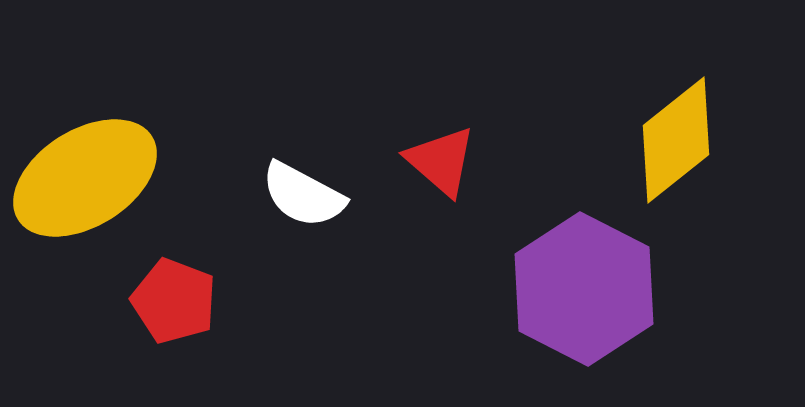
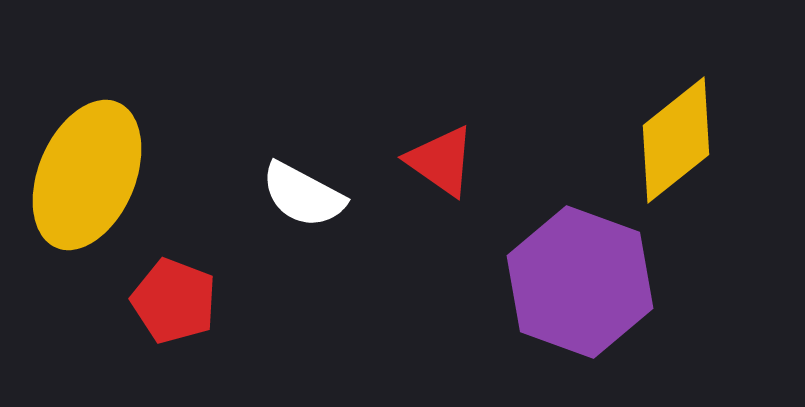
red triangle: rotated 6 degrees counterclockwise
yellow ellipse: moved 2 px right, 3 px up; rotated 35 degrees counterclockwise
purple hexagon: moved 4 px left, 7 px up; rotated 7 degrees counterclockwise
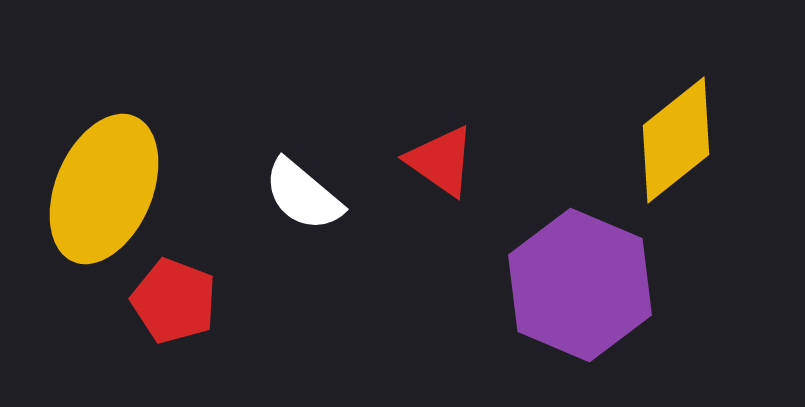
yellow ellipse: moved 17 px right, 14 px down
white semicircle: rotated 12 degrees clockwise
purple hexagon: moved 3 px down; rotated 3 degrees clockwise
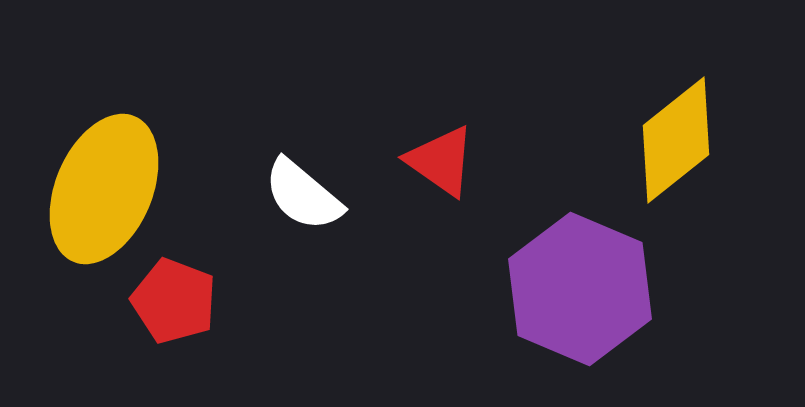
purple hexagon: moved 4 px down
